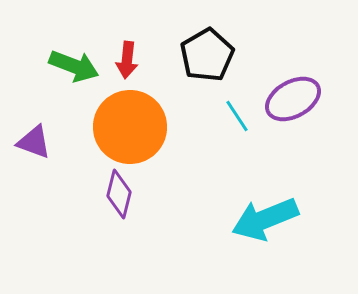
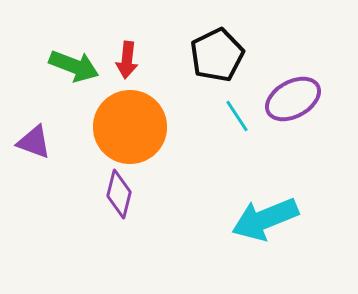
black pentagon: moved 10 px right; rotated 4 degrees clockwise
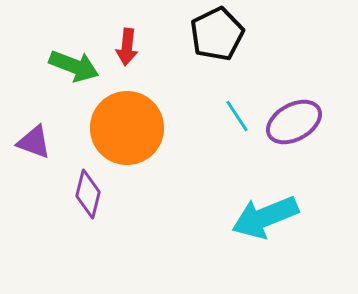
black pentagon: moved 21 px up
red arrow: moved 13 px up
purple ellipse: moved 1 px right, 23 px down
orange circle: moved 3 px left, 1 px down
purple diamond: moved 31 px left
cyan arrow: moved 2 px up
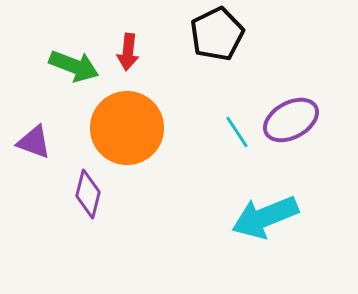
red arrow: moved 1 px right, 5 px down
cyan line: moved 16 px down
purple ellipse: moved 3 px left, 2 px up
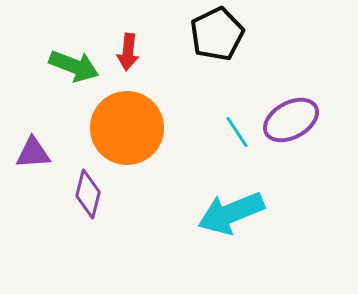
purple triangle: moved 1 px left, 11 px down; rotated 24 degrees counterclockwise
cyan arrow: moved 34 px left, 4 px up
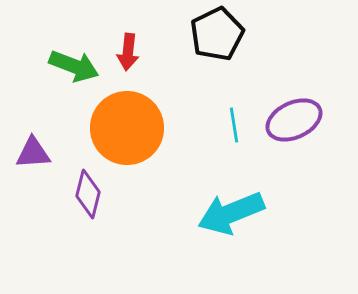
purple ellipse: moved 3 px right; rotated 4 degrees clockwise
cyan line: moved 3 px left, 7 px up; rotated 24 degrees clockwise
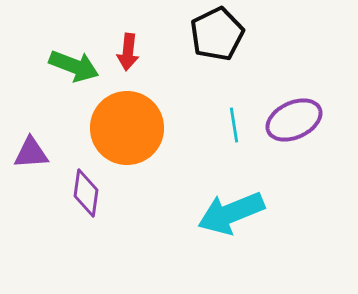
purple triangle: moved 2 px left
purple diamond: moved 2 px left, 1 px up; rotated 6 degrees counterclockwise
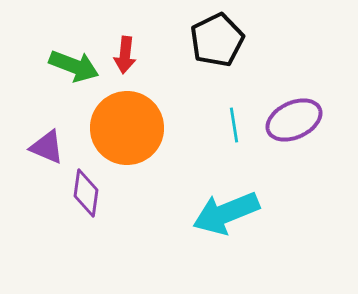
black pentagon: moved 6 px down
red arrow: moved 3 px left, 3 px down
purple triangle: moved 16 px right, 6 px up; rotated 27 degrees clockwise
cyan arrow: moved 5 px left
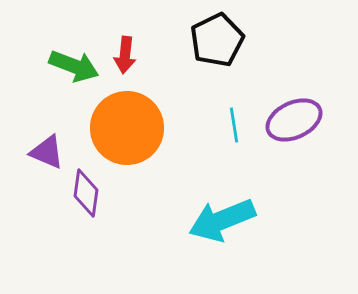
purple triangle: moved 5 px down
cyan arrow: moved 4 px left, 7 px down
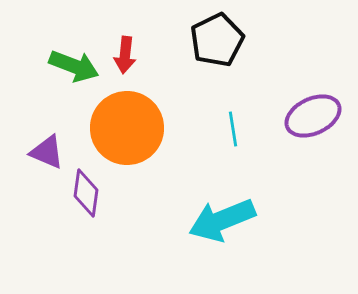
purple ellipse: moved 19 px right, 4 px up
cyan line: moved 1 px left, 4 px down
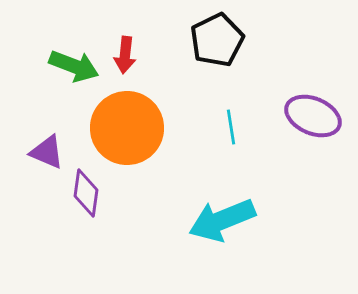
purple ellipse: rotated 48 degrees clockwise
cyan line: moved 2 px left, 2 px up
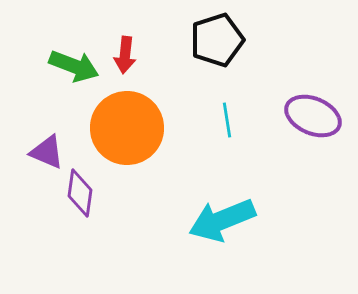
black pentagon: rotated 8 degrees clockwise
cyan line: moved 4 px left, 7 px up
purple diamond: moved 6 px left
